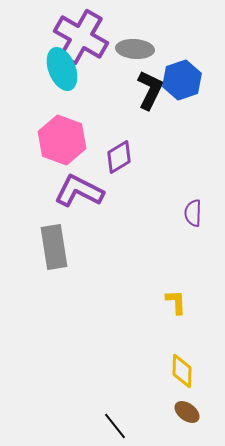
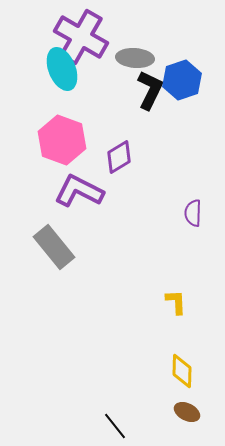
gray ellipse: moved 9 px down
gray rectangle: rotated 30 degrees counterclockwise
brown ellipse: rotated 10 degrees counterclockwise
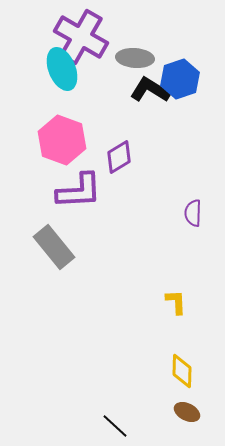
blue hexagon: moved 2 px left, 1 px up
black L-shape: rotated 84 degrees counterclockwise
purple L-shape: rotated 150 degrees clockwise
black line: rotated 8 degrees counterclockwise
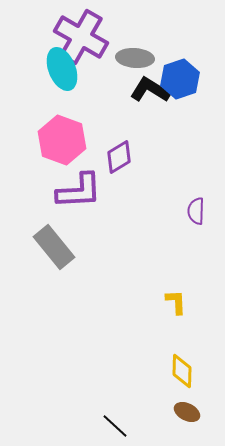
purple semicircle: moved 3 px right, 2 px up
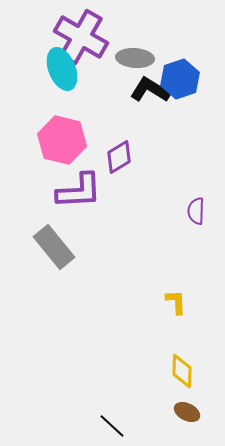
pink hexagon: rotated 6 degrees counterclockwise
black line: moved 3 px left
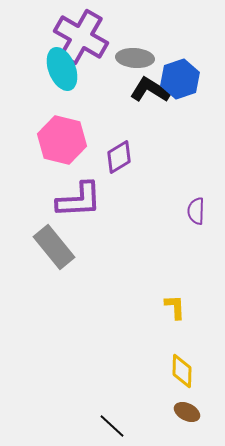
purple L-shape: moved 9 px down
yellow L-shape: moved 1 px left, 5 px down
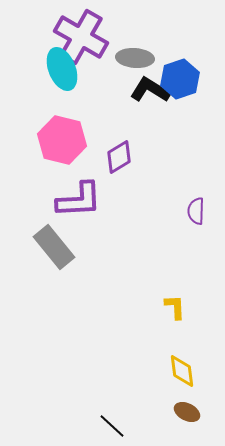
yellow diamond: rotated 8 degrees counterclockwise
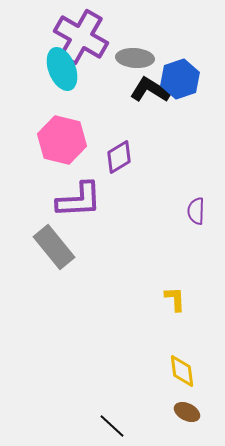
yellow L-shape: moved 8 px up
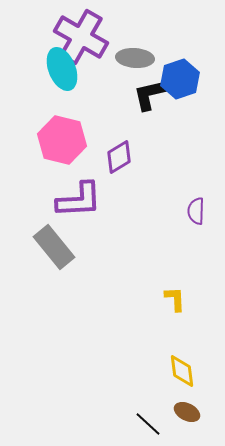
black L-shape: moved 1 px right, 4 px down; rotated 45 degrees counterclockwise
black line: moved 36 px right, 2 px up
